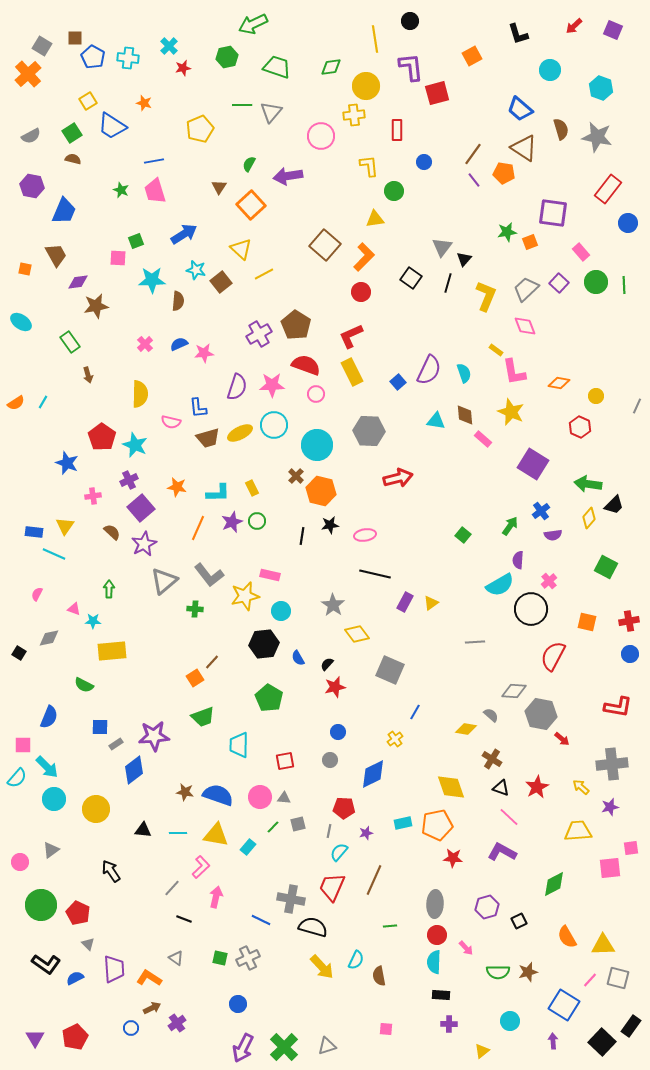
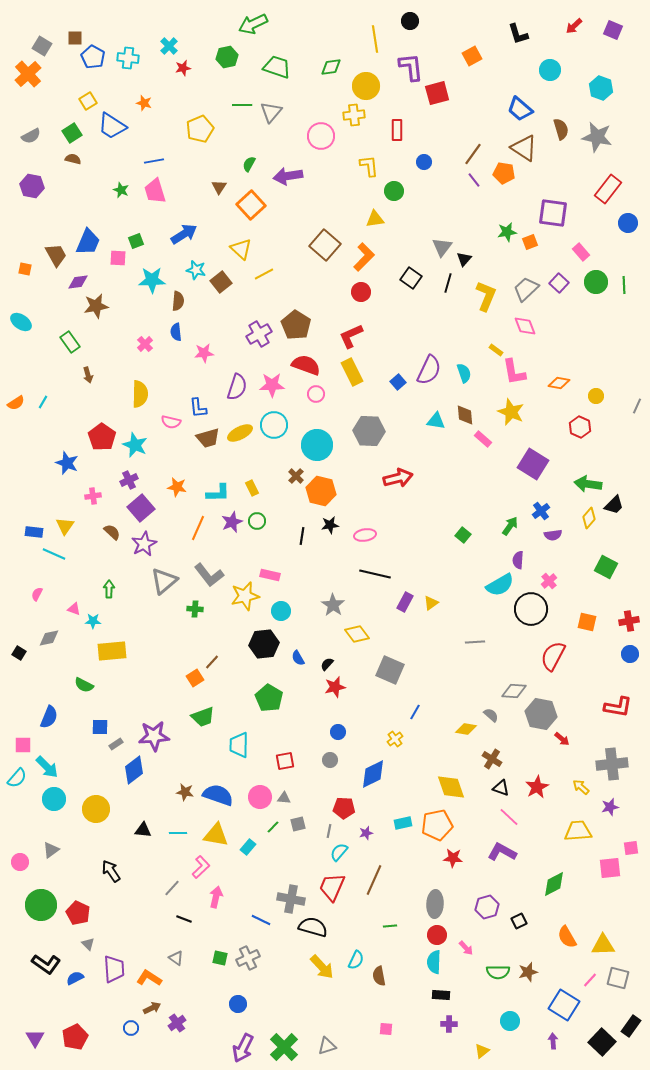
blue trapezoid at (64, 211): moved 24 px right, 31 px down
blue semicircle at (179, 344): moved 3 px left, 12 px up; rotated 72 degrees counterclockwise
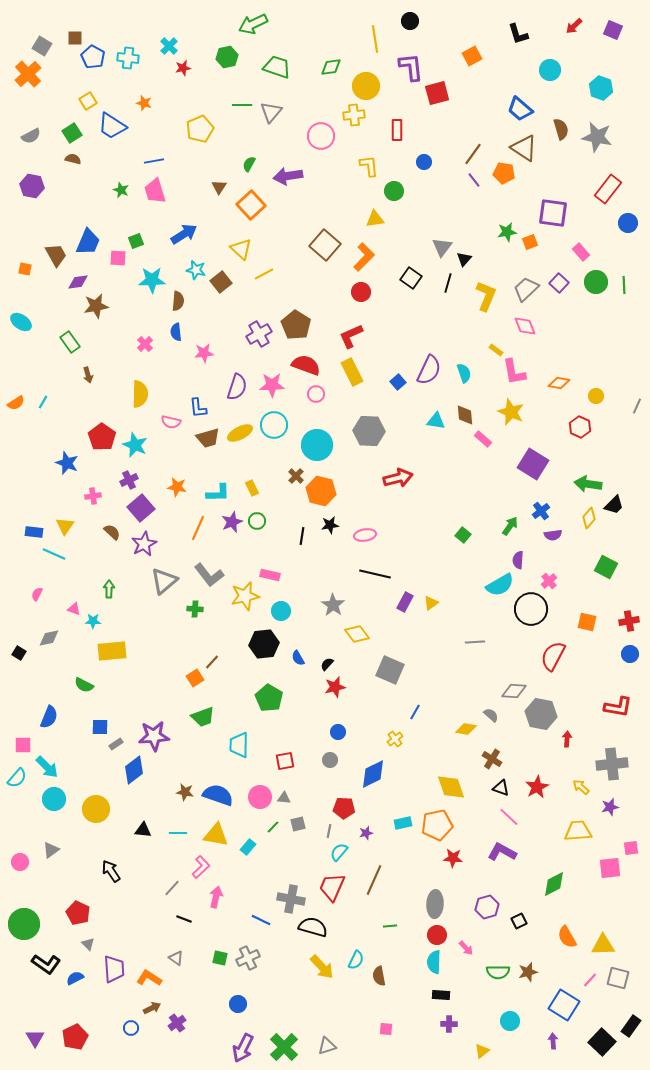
red arrow at (562, 739): moved 5 px right; rotated 126 degrees counterclockwise
green circle at (41, 905): moved 17 px left, 19 px down
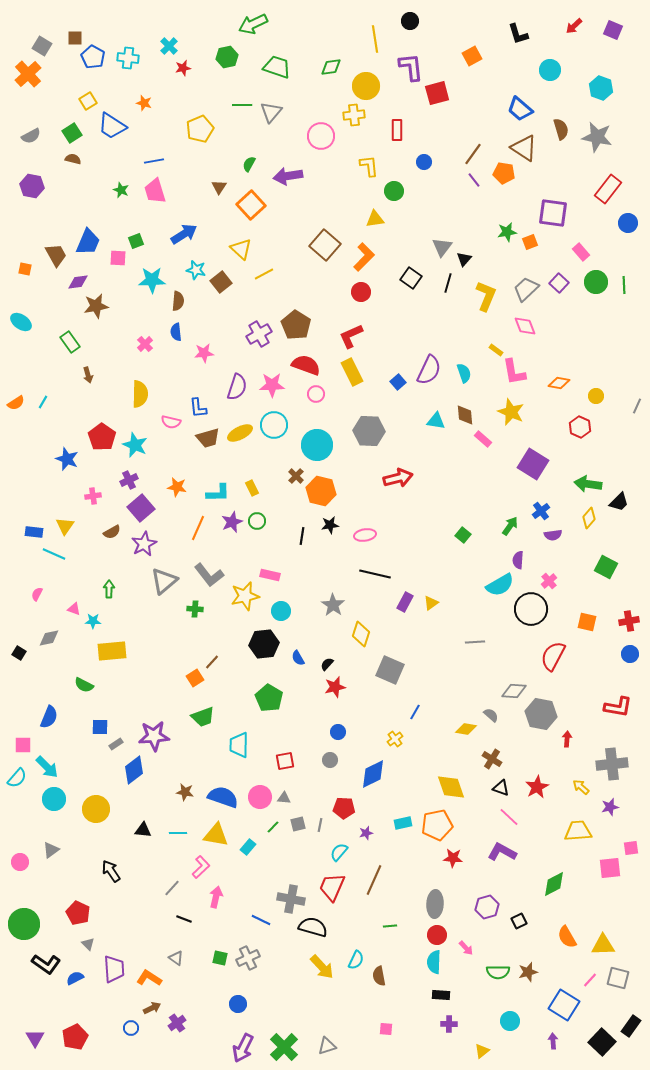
blue star at (67, 463): moved 4 px up
black trapezoid at (614, 505): moved 5 px right, 3 px up
brown semicircle at (112, 532): rotated 108 degrees clockwise
yellow diamond at (357, 634): moved 4 px right; rotated 55 degrees clockwise
blue semicircle at (218, 795): moved 5 px right, 2 px down
gray line at (329, 831): moved 9 px left, 6 px up
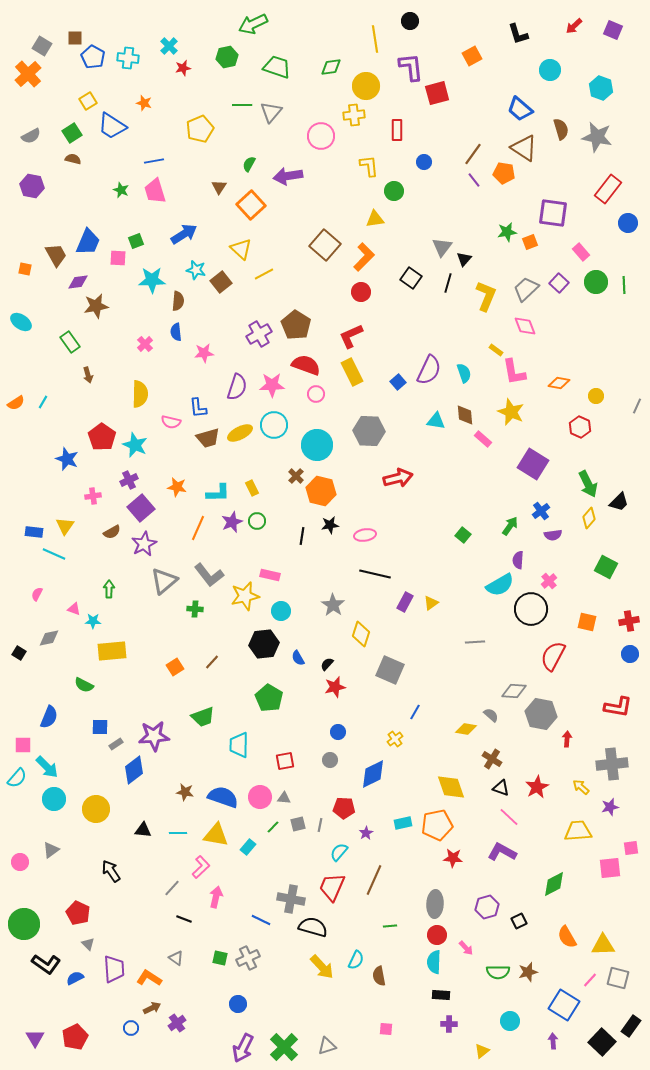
green arrow at (588, 484): rotated 124 degrees counterclockwise
orange square at (195, 678): moved 20 px left, 11 px up
purple star at (366, 833): rotated 16 degrees counterclockwise
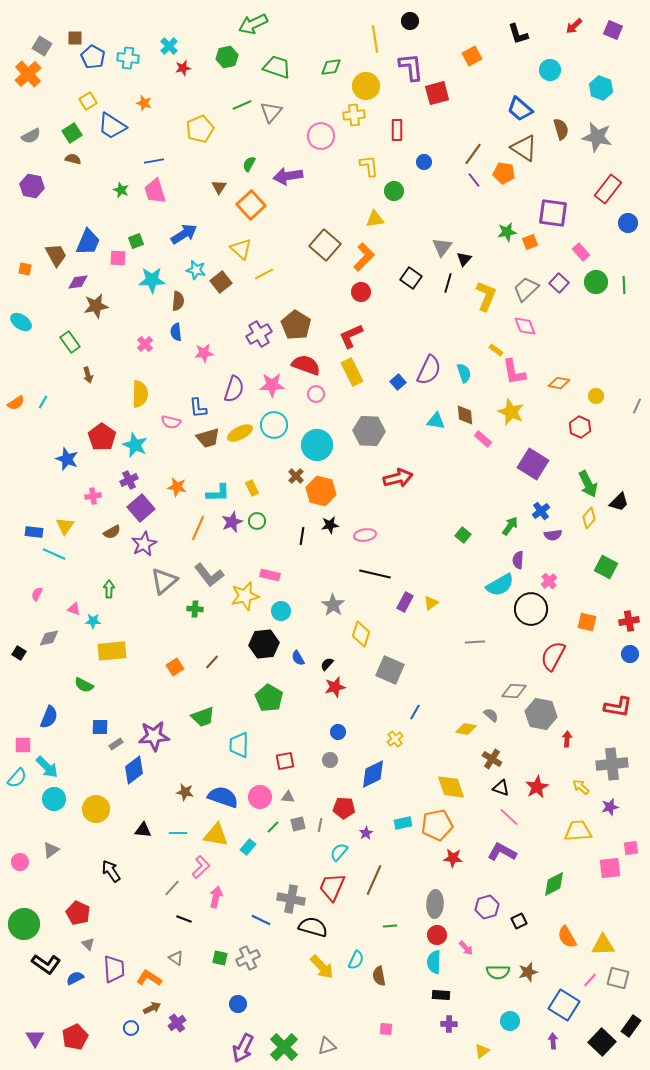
green line at (242, 105): rotated 24 degrees counterclockwise
purple semicircle at (237, 387): moved 3 px left, 2 px down
gray triangle at (284, 798): moved 4 px right, 1 px up
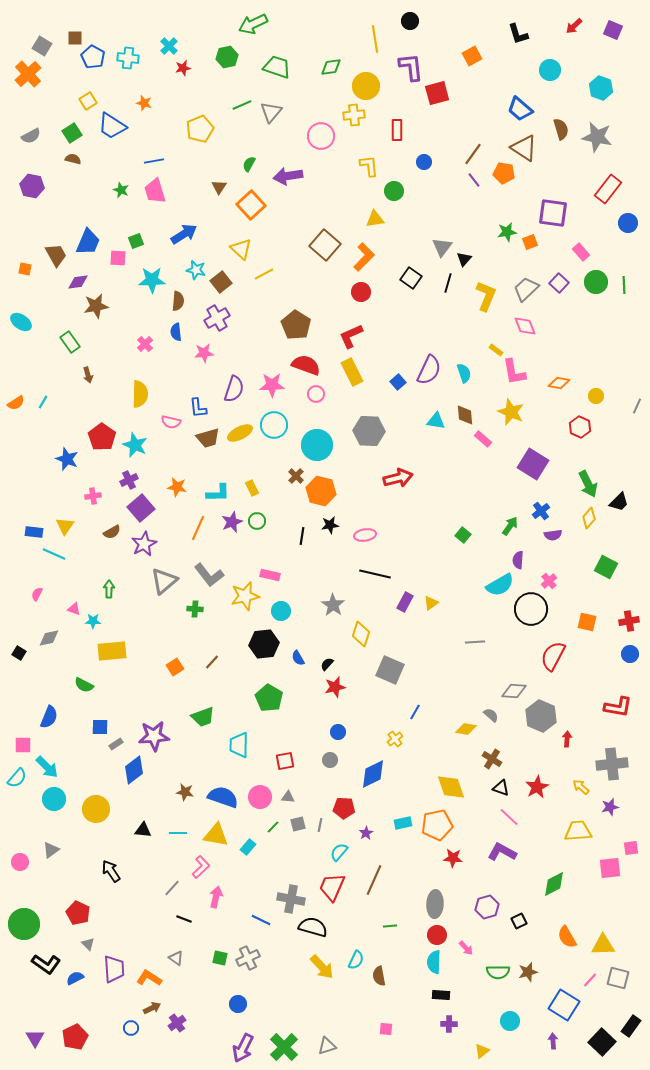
purple cross at (259, 334): moved 42 px left, 16 px up
gray hexagon at (541, 714): moved 2 px down; rotated 12 degrees clockwise
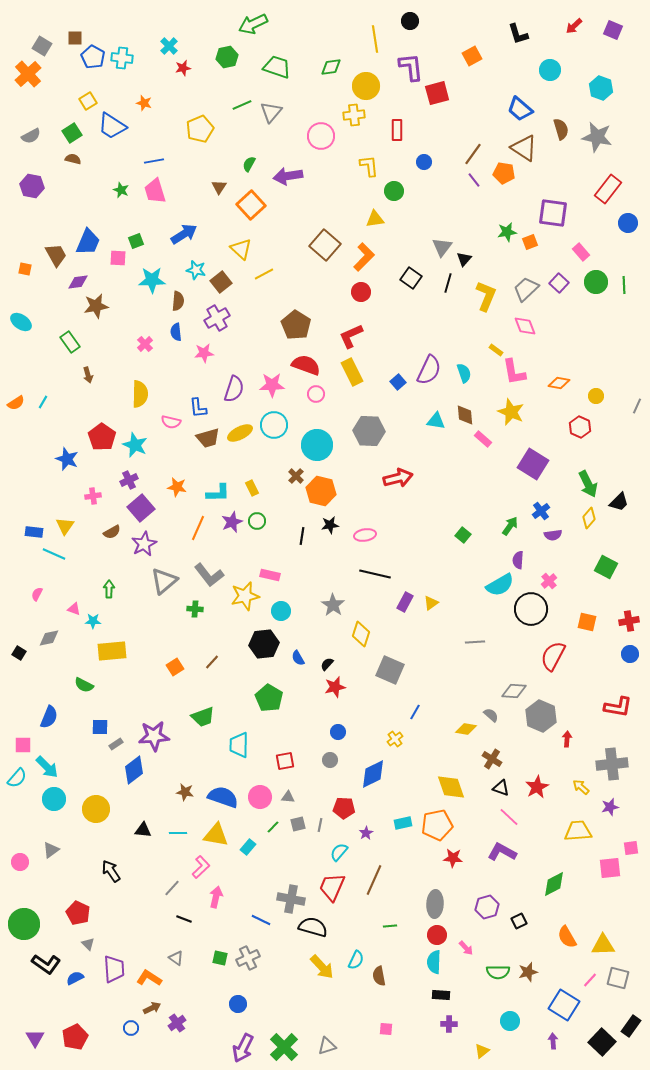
cyan cross at (128, 58): moved 6 px left
